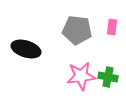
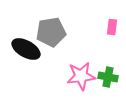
gray pentagon: moved 26 px left, 2 px down; rotated 16 degrees counterclockwise
black ellipse: rotated 12 degrees clockwise
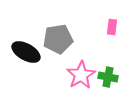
gray pentagon: moved 7 px right, 7 px down
black ellipse: moved 3 px down
pink star: moved 1 px up; rotated 24 degrees counterclockwise
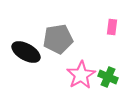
green cross: rotated 12 degrees clockwise
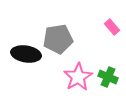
pink rectangle: rotated 49 degrees counterclockwise
black ellipse: moved 2 px down; rotated 20 degrees counterclockwise
pink star: moved 3 px left, 2 px down
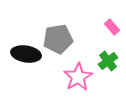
green cross: moved 16 px up; rotated 30 degrees clockwise
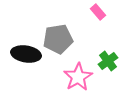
pink rectangle: moved 14 px left, 15 px up
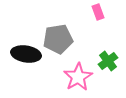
pink rectangle: rotated 21 degrees clockwise
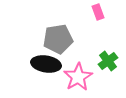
black ellipse: moved 20 px right, 10 px down
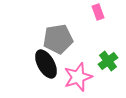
black ellipse: rotated 52 degrees clockwise
pink star: rotated 12 degrees clockwise
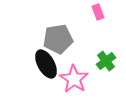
green cross: moved 2 px left
pink star: moved 4 px left, 2 px down; rotated 20 degrees counterclockwise
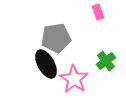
gray pentagon: moved 2 px left, 1 px up
